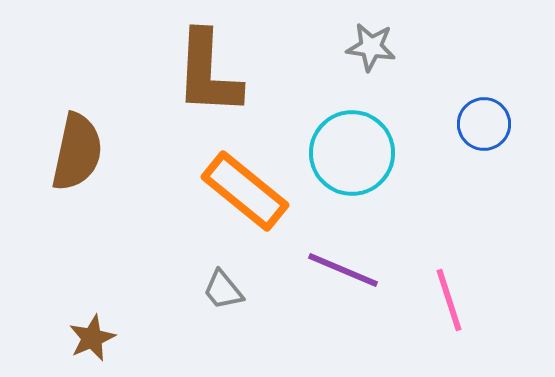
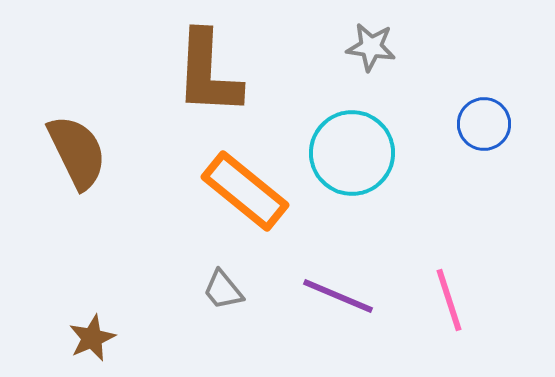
brown semicircle: rotated 38 degrees counterclockwise
purple line: moved 5 px left, 26 px down
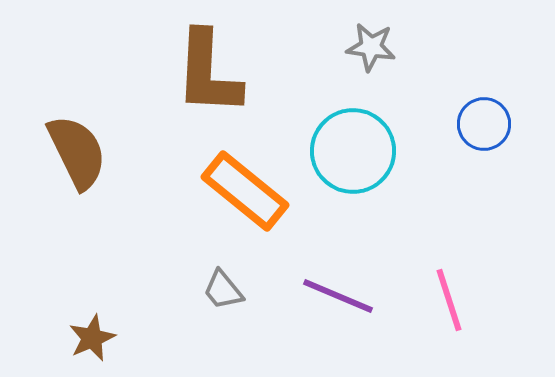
cyan circle: moved 1 px right, 2 px up
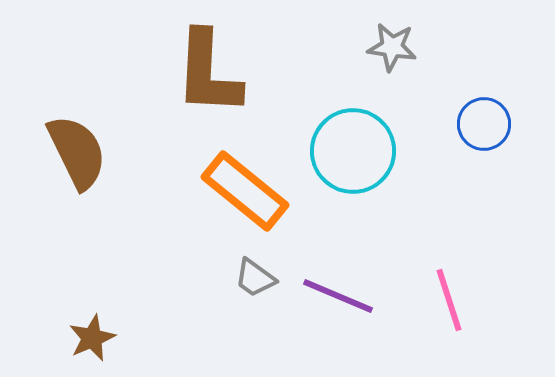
gray star: moved 21 px right
gray trapezoid: moved 32 px right, 12 px up; rotated 15 degrees counterclockwise
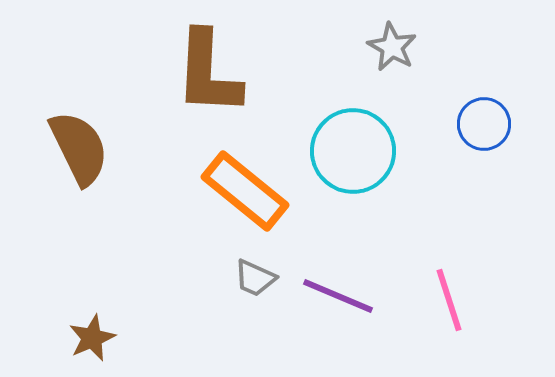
gray star: rotated 21 degrees clockwise
brown semicircle: moved 2 px right, 4 px up
gray trapezoid: rotated 12 degrees counterclockwise
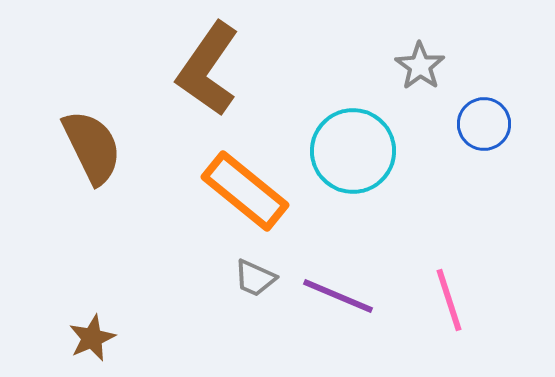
gray star: moved 28 px right, 19 px down; rotated 6 degrees clockwise
brown L-shape: moved 4 px up; rotated 32 degrees clockwise
brown semicircle: moved 13 px right, 1 px up
